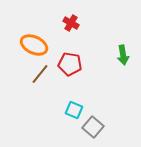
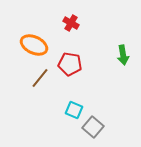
brown line: moved 4 px down
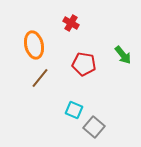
orange ellipse: rotated 52 degrees clockwise
green arrow: rotated 30 degrees counterclockwise
red pentagon: moved 14 px right
gray square: moved 1 px right
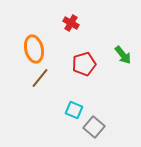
orange ellipse: moved 4 px down
red pentagon: rotated 25 degrees counterclockwise
